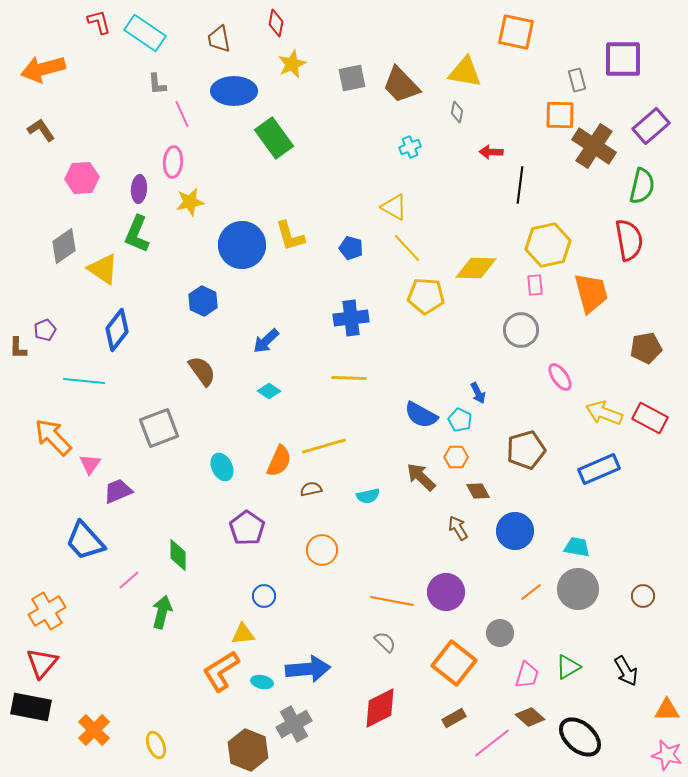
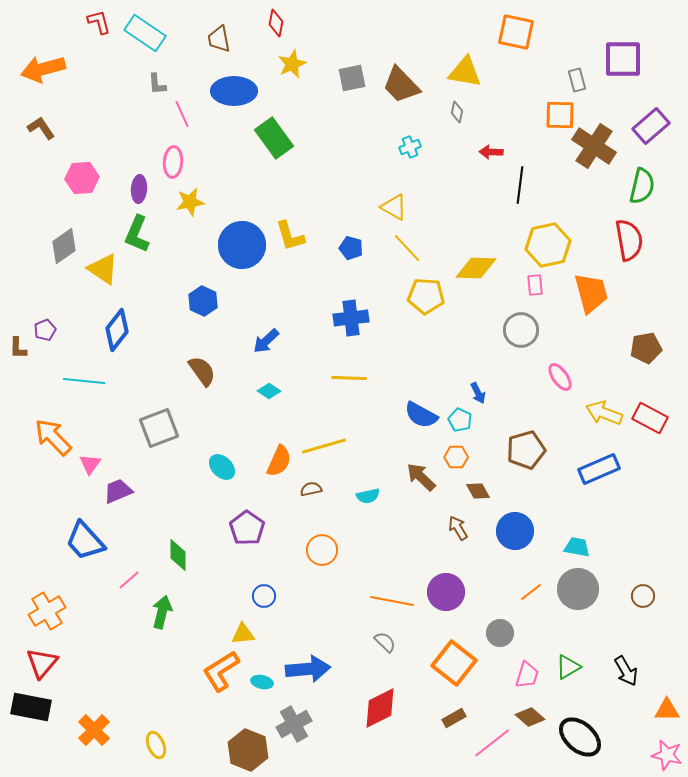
brown L-shape at (41, 130): moved 2 px up
cyan ellipse at (222, 467): rotated 20 degrees counterclockwise
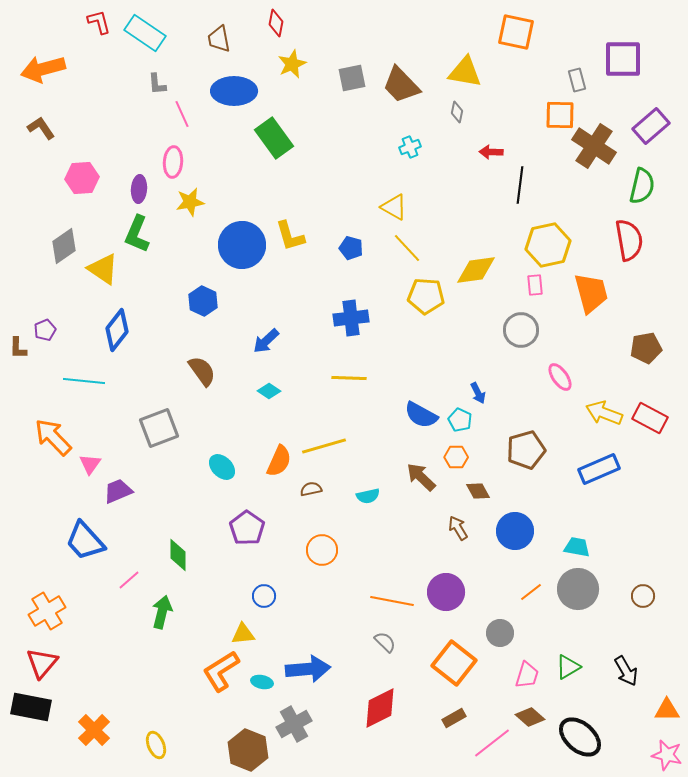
yellow diamond at (476, 268): moved 2 px down; rotated 9 degrees counterclockwise
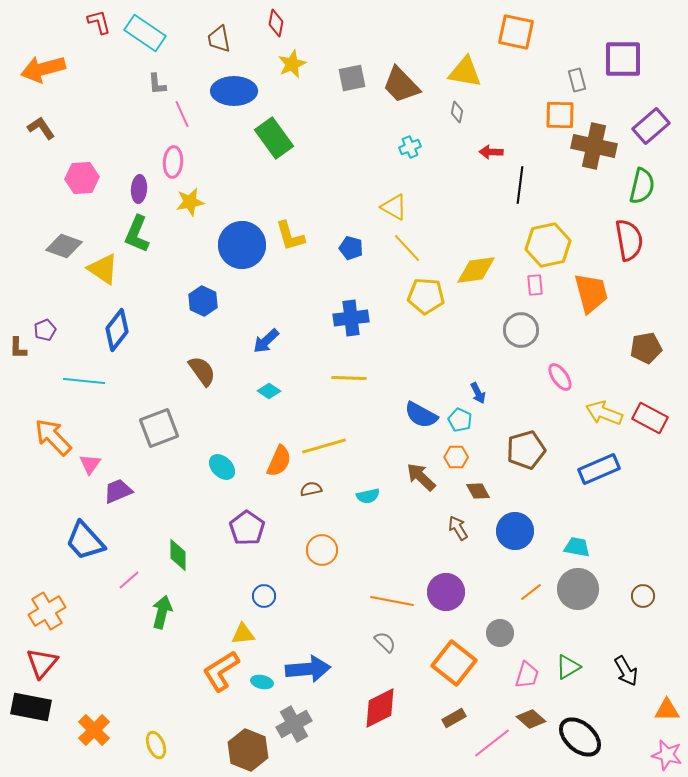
brown cross at (594, 146): rotated 21 degrees counterclockwise
gray diamond at (64, 246): rotated 54 degrees clockwise
brown diamond at (530, 717): moved 1 px right, 2 px down
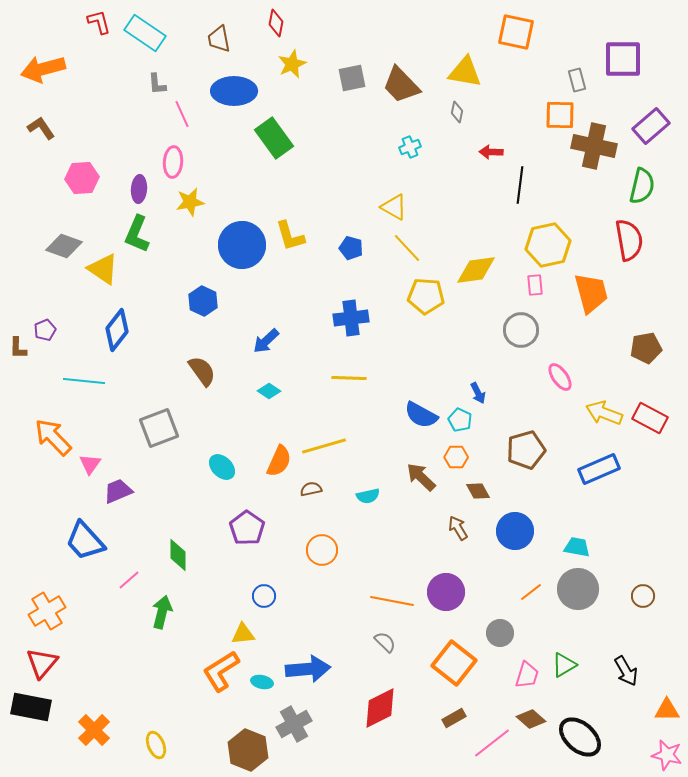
green triangle at (568, 667): moved 4 px left, 2 px up
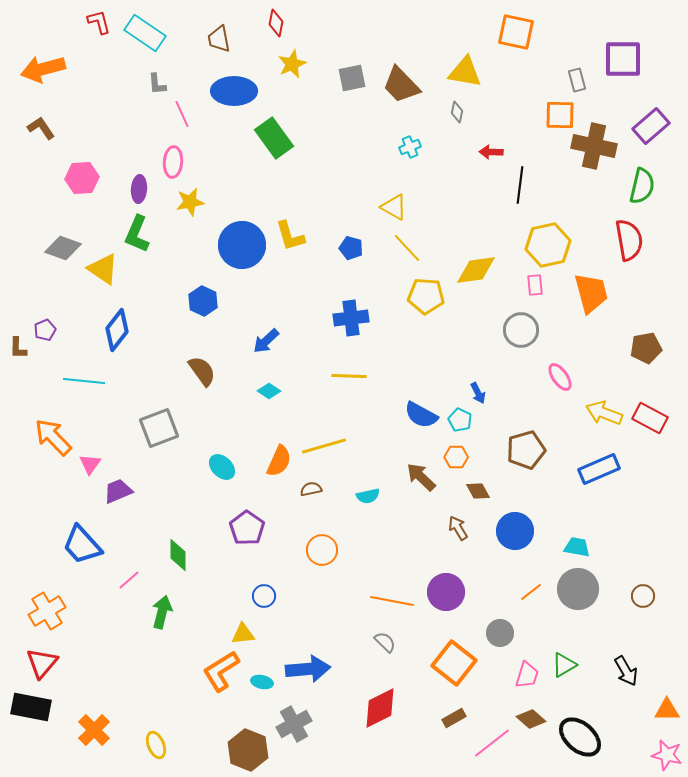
gray diamond at (64, 246): moved 1 px left, 2 px down
yellow line at (349, 378): moved 2 px up
blue trapezoid at (85, 541): moved 3 px left, 4 px down
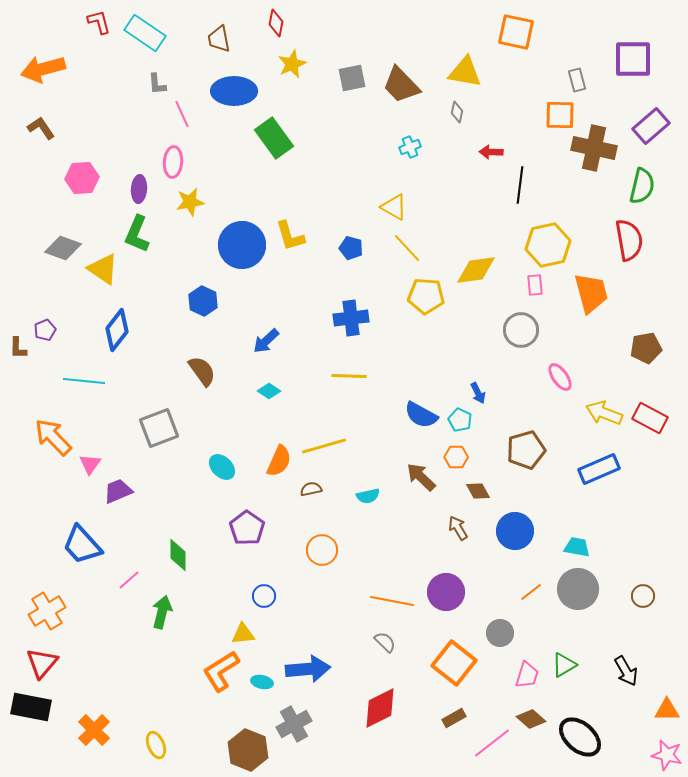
purple square at (623, 59): moved 10 px right
brown cross at (594, 146): moved 2 px down
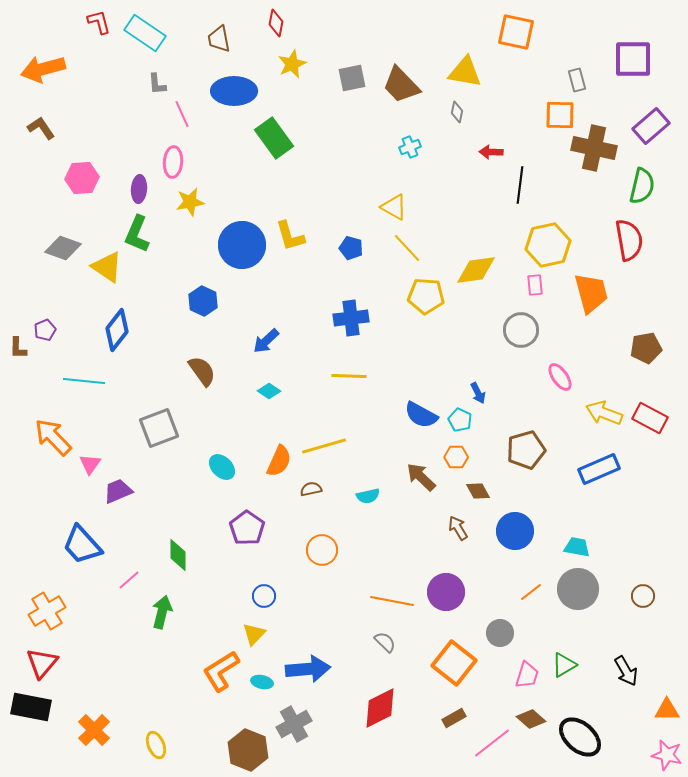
yellow triangle at (103, 269): moved 4 px right, 2 px up
yellow triangle at (243, 634): moved 11 px right; rotated 40 degrees counterclockwise
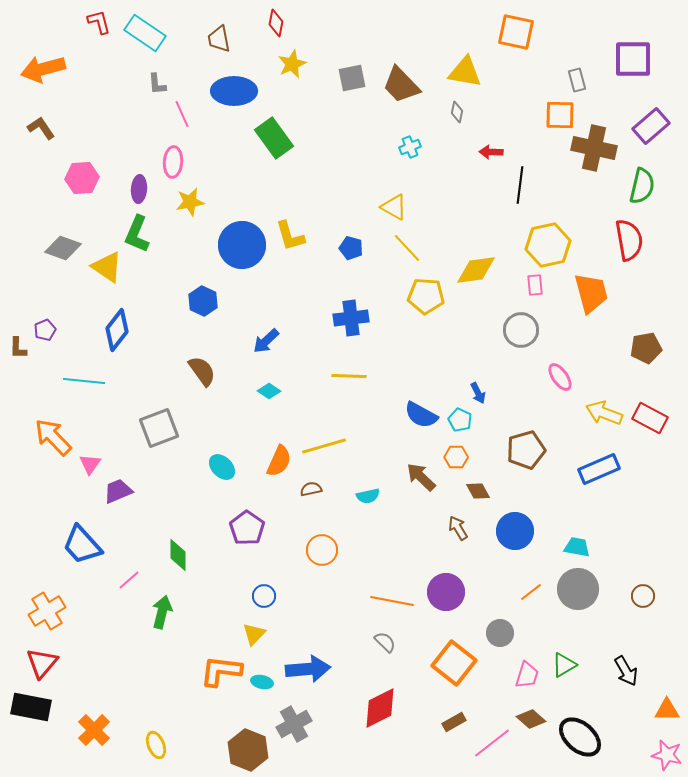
orange L-shape at (221, 671): rotated 39 degrees clockwise
brown rectangle at (454, 718): moved 4 px down
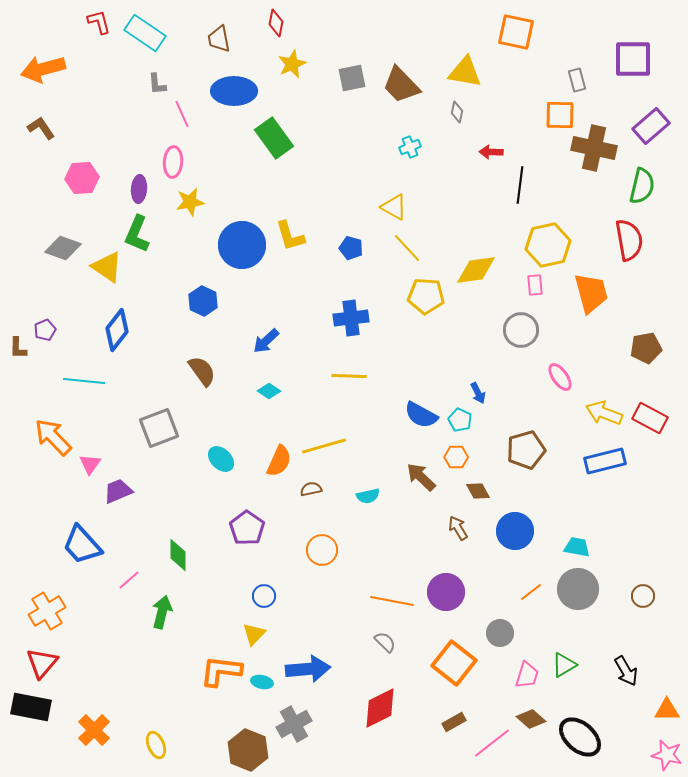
cyan ellipse at (222, 467): moved 1 px left, 8 px up
blue rectangle at (599, 469): moved 6 px right, 8 px up; rotated 9 degrees clockwise
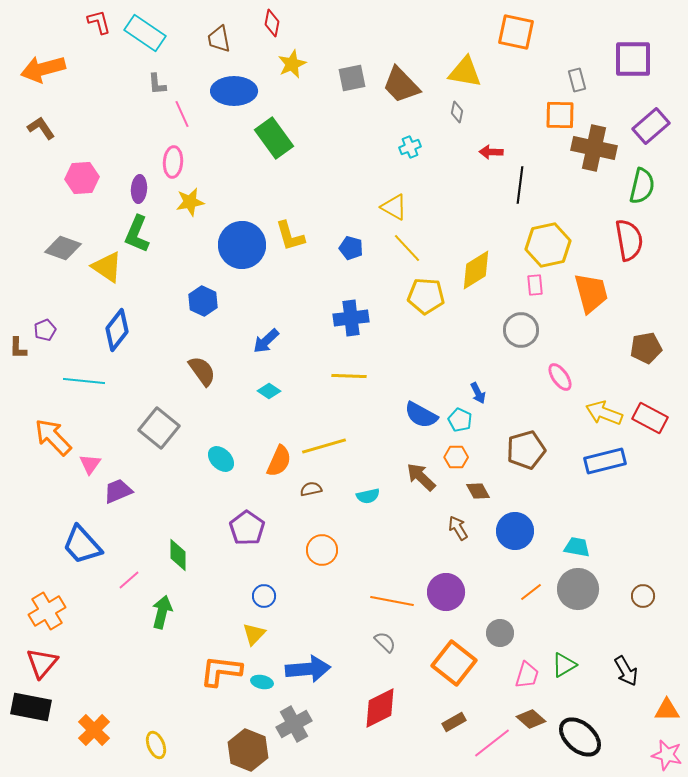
red diamond at (276, 23): moved 4 px left
yellow diamond at (476, 270): rotated 24 degrees counterclockwise
gray square at (159, 428): rotated 30 degrees counterclockwise
